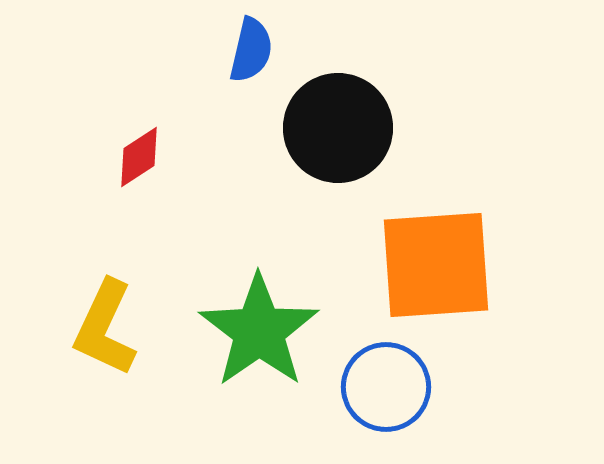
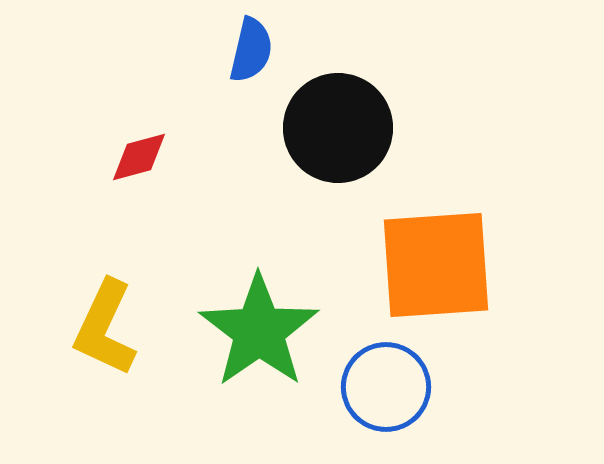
red diamond: rotated 18 degrees clockwise
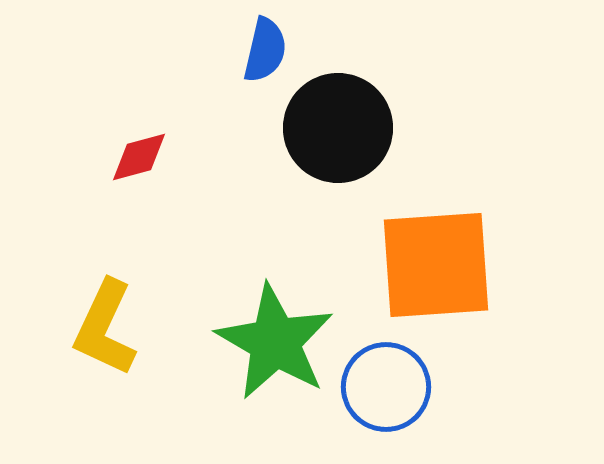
blue semicircle: moved 14 px right
green star: moved 16 px right, 11 px down; rotated 7 degrees counterclockwise
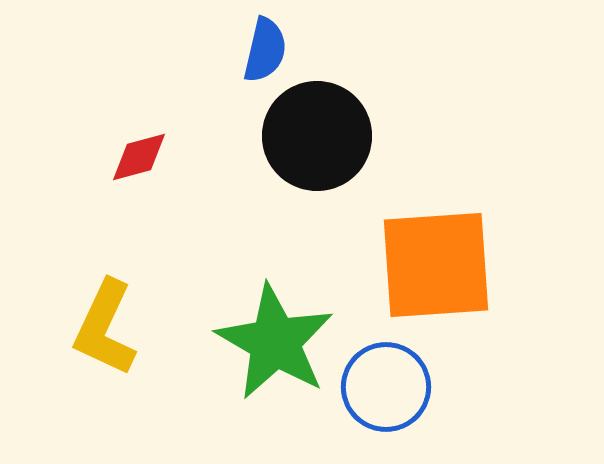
black circle: moved 21 px left, 8 px down
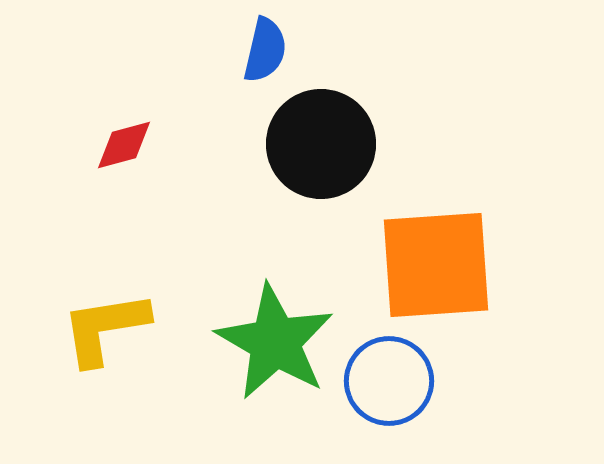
black circle: moved 4 px right, 8 px down
red diamond: moved 15 px left, 12 px up
yellow L-shape: rotated 56 degrees clockwise
blue circle: moved 3 px right, 6 px up
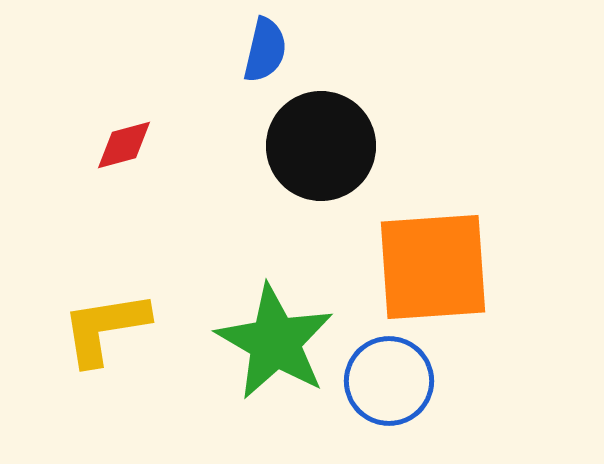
black circle: moved 2 px down
orange square: moved 3 px left, 2 px down
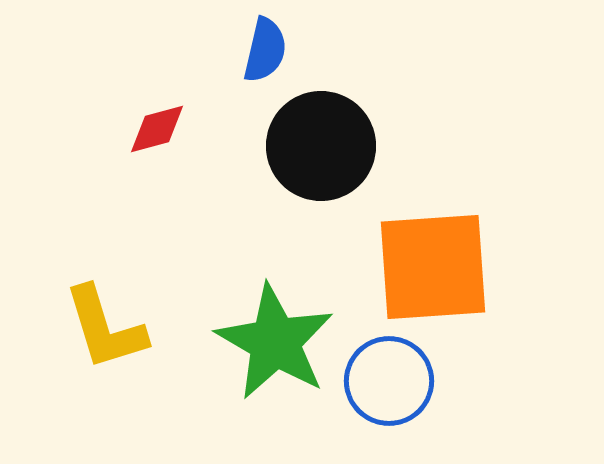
red diamond: moved 33 px right, 16 px up
yellow L-shape: rotated 98 degrees counterclockwise
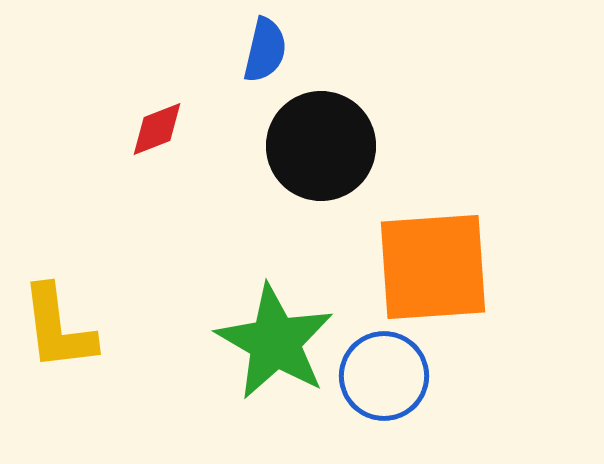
red diamond: rotated 6 degrees counterclockwise
yellow L-shape: moved 47 px left; rotated 10 degrees clockwise
blue circle: moved 5 px left, 5 px up
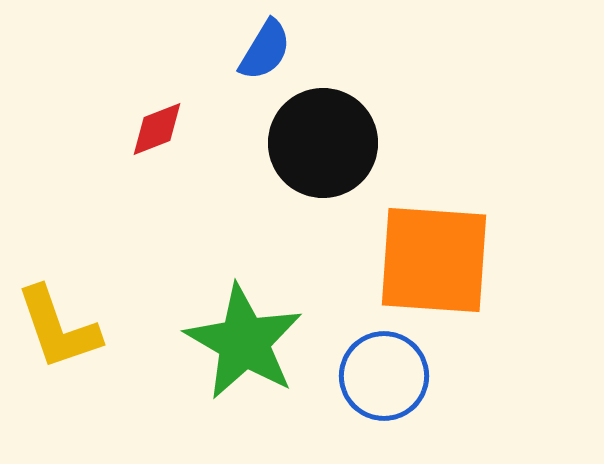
blue semicircle: rotated 18 degrees clockwise
black circle: moved 2 px right, 3 px up
orange square: moved 1 px right, 7 px up; rotated 8 degrees clockwise
yellow L-shape: rotated 12 degrees counterclockwise
green star: moved 31 px left
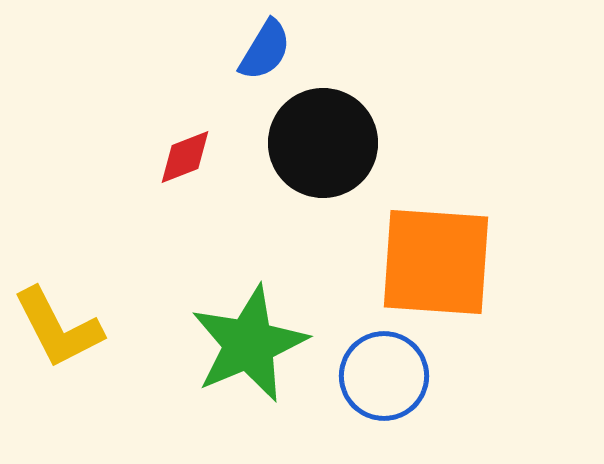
red diamond: moved 28 px right, 28 px down
orange square: moved 2 px right, 2 px down
yellow L-shape: rotated 8 degrees counterclockwise
green star: moved 5 px right, 2 px down; rotated 19 degrees clockwise
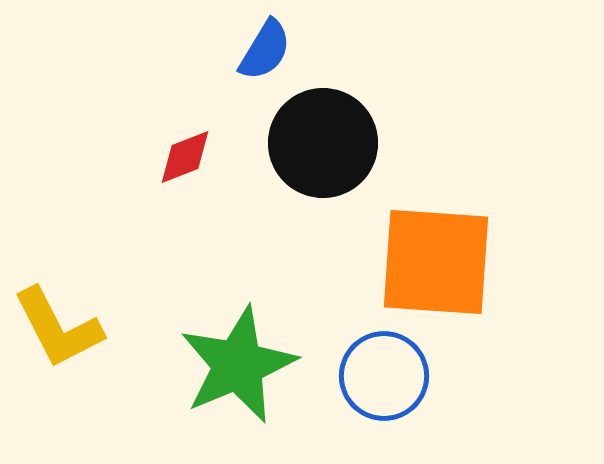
green star: moved 11 px left, 21 px down
